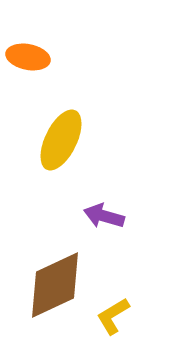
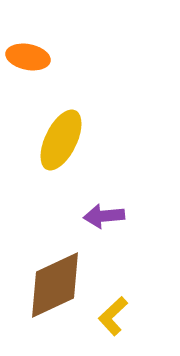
purple arrow: rotated 21 degrees counterclockwise
yellow L-shape: rotated 12 degrees counterclockwise
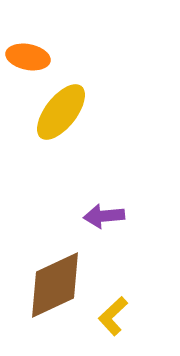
yellow ellipse: moved 28 px up; rotated 12 degrees clockwise
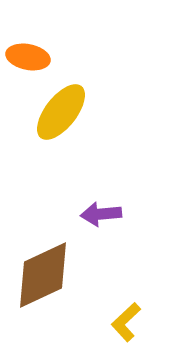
purple arrow: moved 3 px left, 2 px up
brown diamond: moved 12 px left, 10 px up
yellow L-shape: moved 13 px right, 6 px down
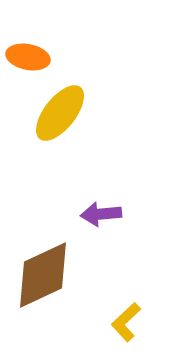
yellow ellipse: moved 1 px left, 1 px down
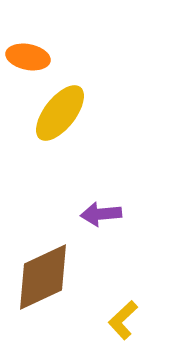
brown diamond: moved 2 px down
yellow L-shape: moved 3 px left, 2 px up
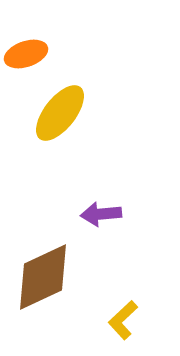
orange ellipse: moved 2 px left, 3 px up; rotated 30 degrees counterclockwise
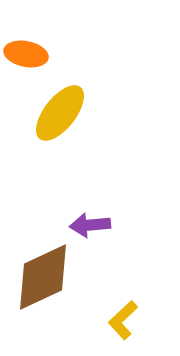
orange ellipse: rotated 30 degrees clockwise
purple arrow: moved 11 px left, 11 px down
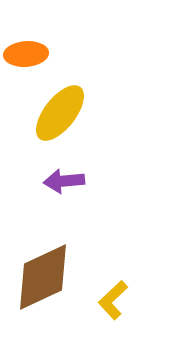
orange ellipse: rotated 15 degrees counterclockwise
purple arrow: moved 26 px left, 44 px up
yellow L-shape: moved 10 px left, 20 px up
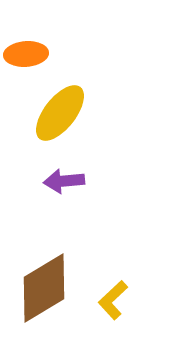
brown diamond: moved 1 px right, 11 px down; rotated 6 degrees counterclockwise
